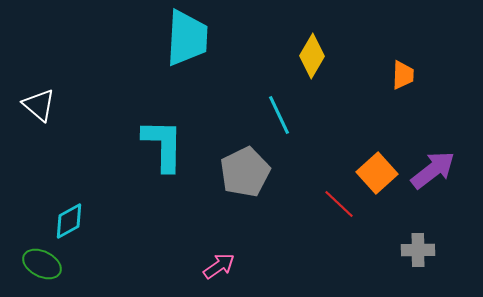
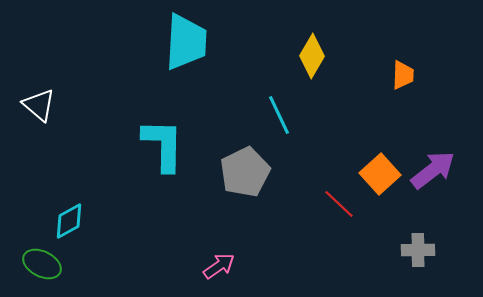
cyan trapezoid: moved 1 px left, 4 px down
orange square: moved 3 px right, 1 px down
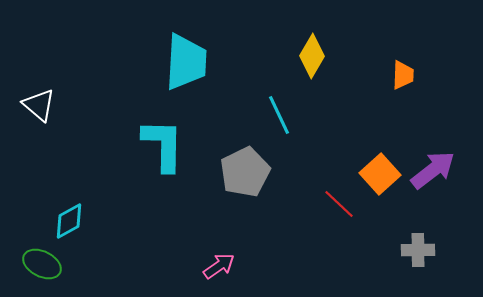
cyan trapezoid: moved 20 px down
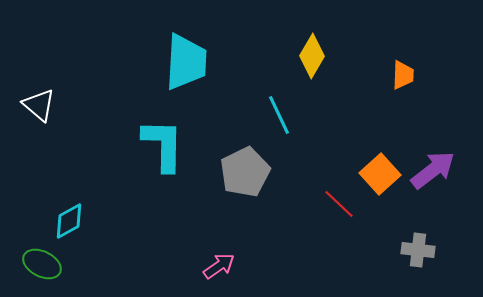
gray cross: rotated 8 degrees clockwise
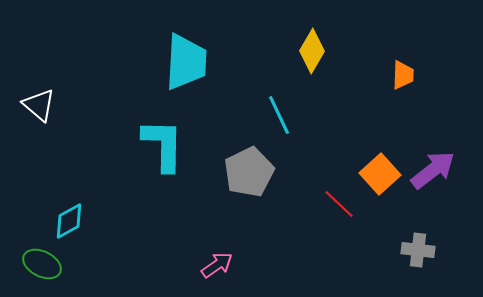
yellow diamond: moved 5 px up
gray pentagon: moved 4 px right
pink arrow: moved 2 px left, 1 px up
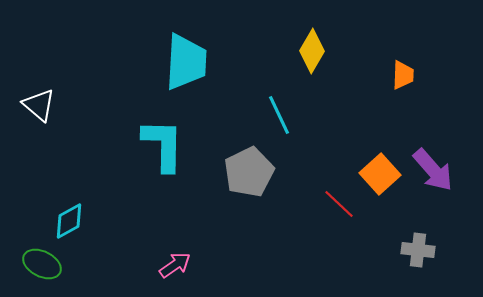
purple arrow: rotated 87 degrees clockwise
pink arrow: moved 42 px left
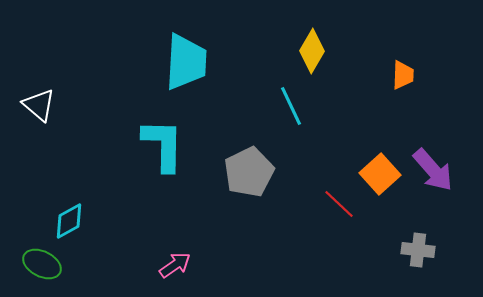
cyan line: moved 12 px right, 9 px up
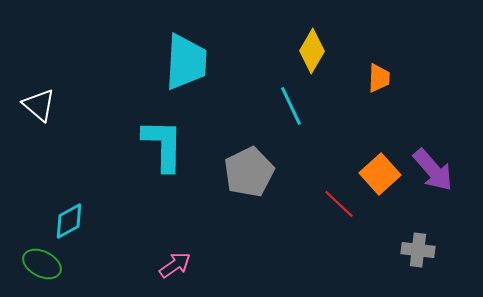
orange trapezoid: moved 24 px left, 3 px down
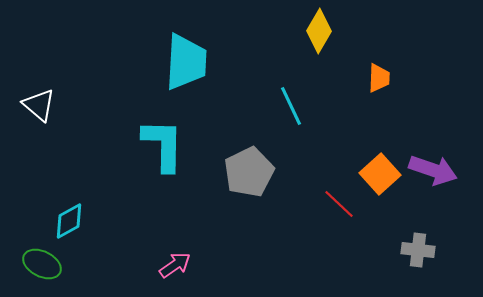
yellow diamond: moved 7 px right, 20 px up
purple arrow: rotated 30 degrees counterclockwise
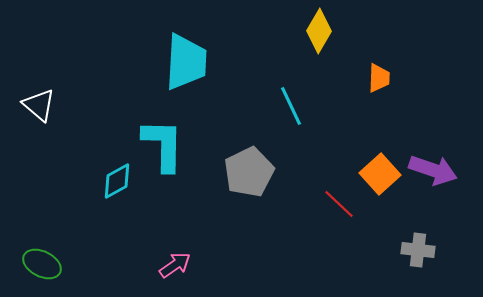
cyan diamond: moved 48 px right, 40 px up
